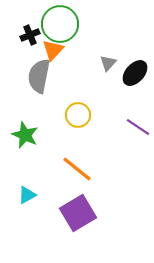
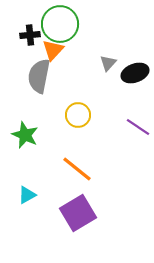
black cross: rotated 18 degrees clockwise
black ellipse: rotated 28 degrees clockwise
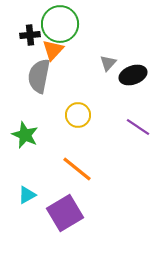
black ellipse: moved 2 px left, 2 px down
purple square: moved 13 px left
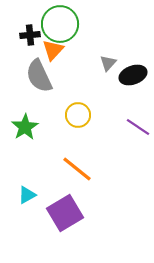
gray semicircle: rotated 36 degrees counterclockwise
green star: moved 8 px up; rotated 16 degrees clockwise
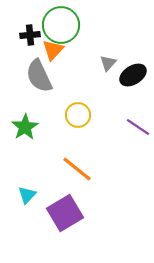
green circle: moved 1 px right, 1 px down
black ellipse: rotated 12 degrees counterclockwise
cyan triangle: rotated 18 degrees counterclockwise
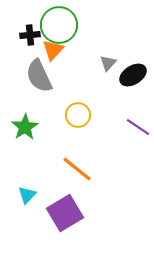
green circle: moved 2 px left
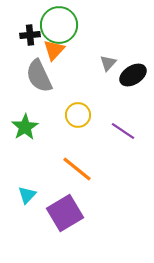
orange triangle: moved 1 px right
purple line: moved 15 px left, 4 px down
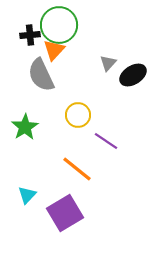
gray semicircle: moved 2 px right, 1 px up
purple line: moved 17 px left, 10 px down
